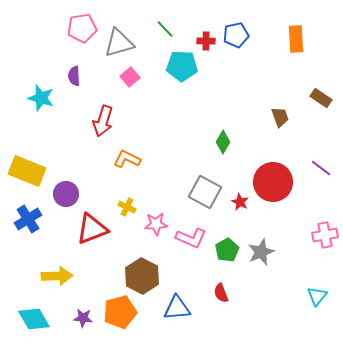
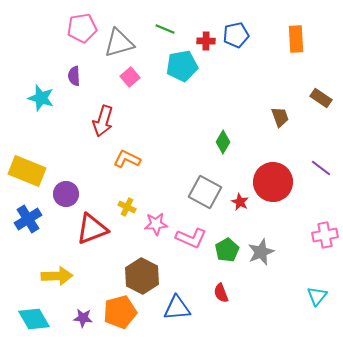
green line: rotated 24 degrees counterclockwise
cyan pentagon: rotated 12 degrees counterclockwise
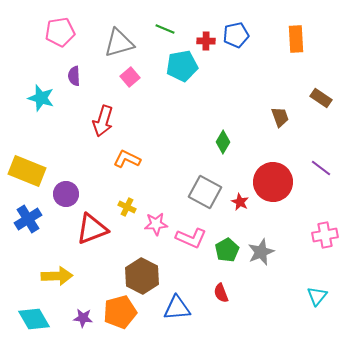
pink pentagon: moved 22 px left, 4 px down
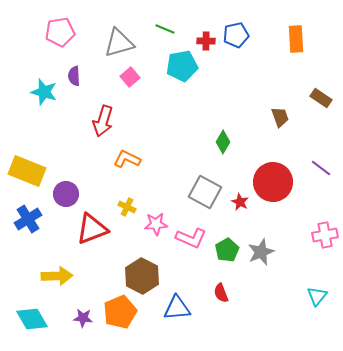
cyan star: moved 3 px right, 6 px up
orange pentagon: rotated 8 degrees counterclockwise
cyan diamond: moved 2 px left
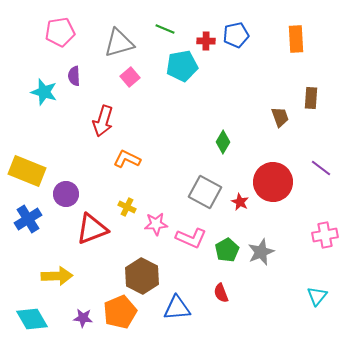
brown rectangle: moved 10 px left; rotated 60 degrees clockwise
